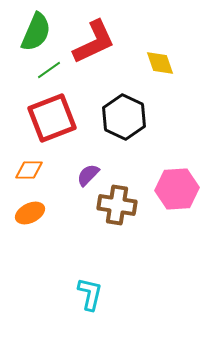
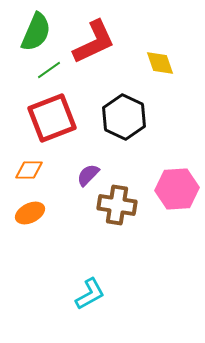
cyan L-shape: rotated 48 degrees clockwise
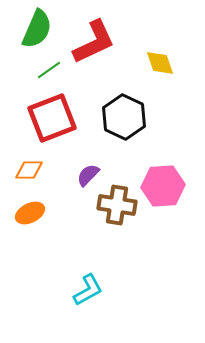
green semicircle: moved 1 px right, 3 px up
pink hexagon: moved 14 px left, 3 px up
cyan L-shape: moved 2 px left, 4 px up
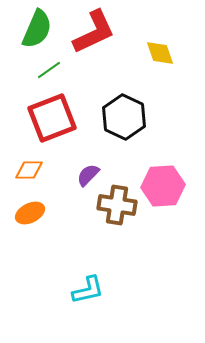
red L-shape: moved 10 px up
yellow diamond: moved 10 px up
cyan L-shape: rotated 16 degrees clockwise
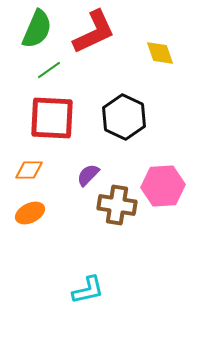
red square: rotated 24 degrees clockwise
